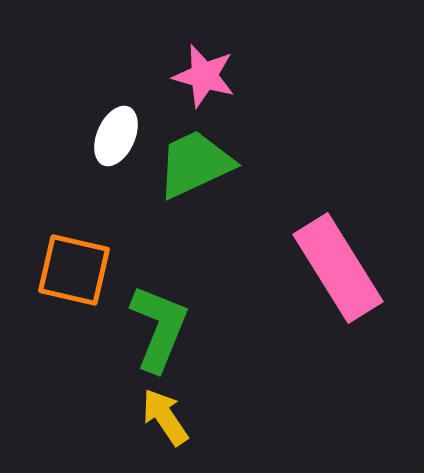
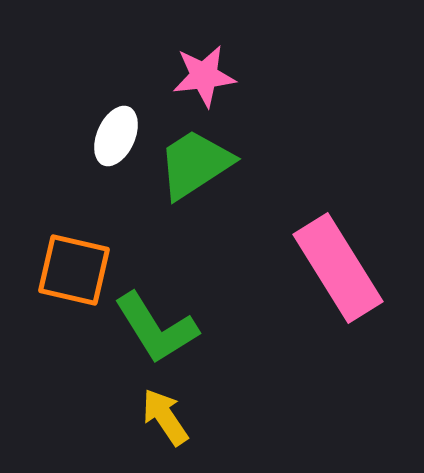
pink star: rotated 22 degrees counterclockwise
green trapezoid: rotated 8 degrees counterclockwise
green L-shape: moved 3 px left; rotated 126 degrees clockwise
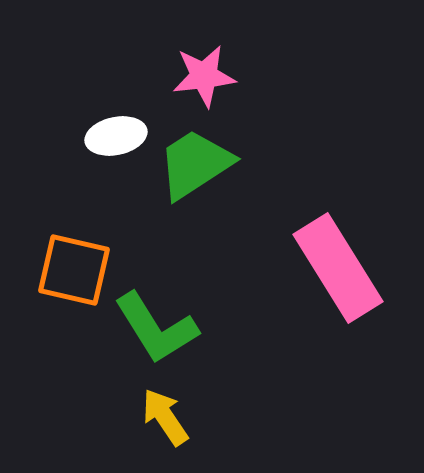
white ellipse: rotated 54 degrees clockwise
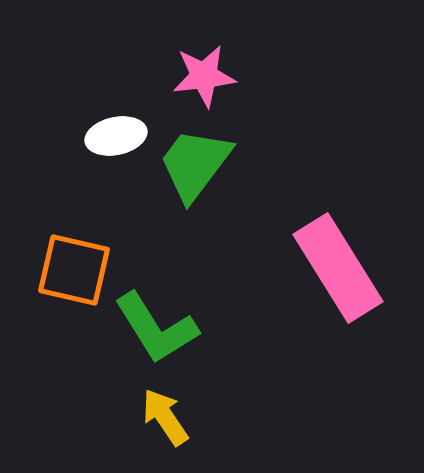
green trapezoid: rotated 20 degrees counterclockwise
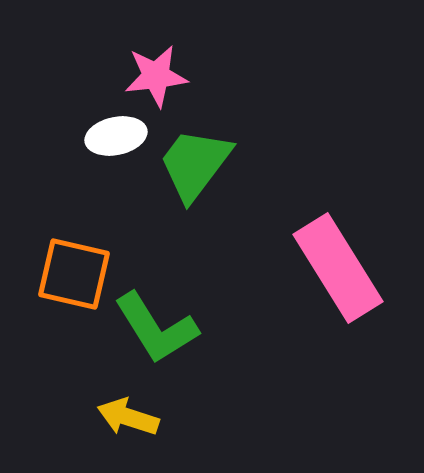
pink star: moved 48 px left
orange square: moved 4 px down
yellow arrow: moved 37 px left; rotated 38 degrees counterclockwise
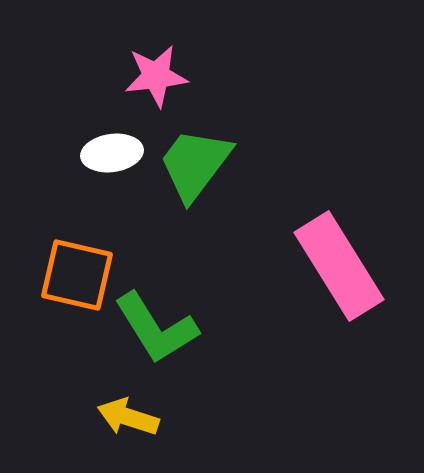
white ellipse: moved 4 px left, 17 px down; rotated 4 degrees clockwise
pink rectangle: moved 1 px right, 2 px up
orange square: moved 3 px right, 1 px down
